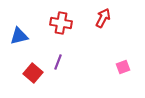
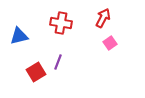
pink square: moved 13 px left, 24 px up; rotated 16 degrees counterclockwise
red square: moved 3 px right, 1 px up; rotated 18 degrees clockwise
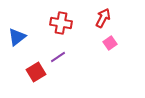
blue triangle: moved 2 px left, 1 px down; rotated 24 degrees counterclockwise
purple line: moved 5 px up; rotated 35 degrees clockwise
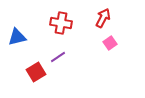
blue triangle: rotated 24 degrees clockwise
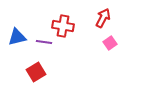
red cross: moved 2 px right, 3 px down
purple line: moved 14 px left, 15 px up; rotated 42 degrees clockwise
